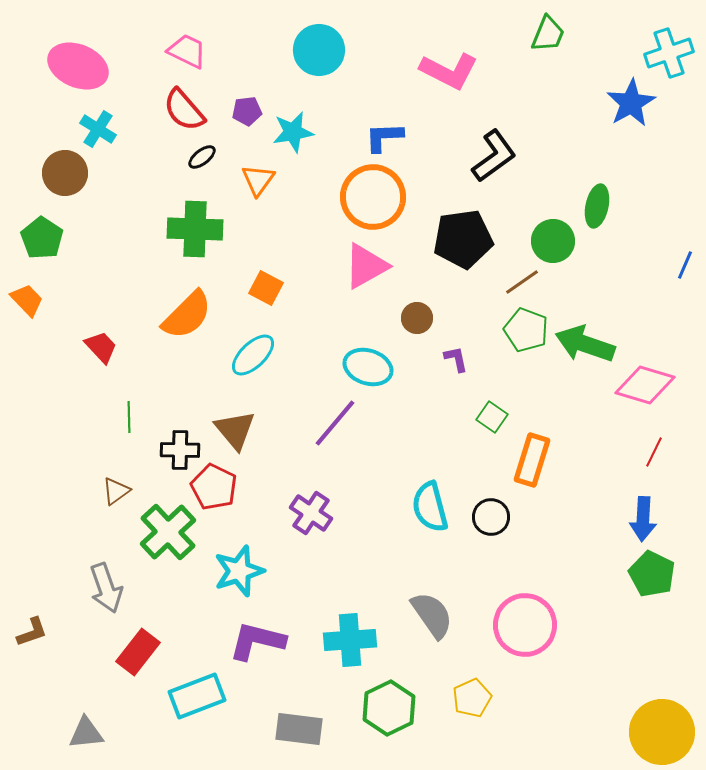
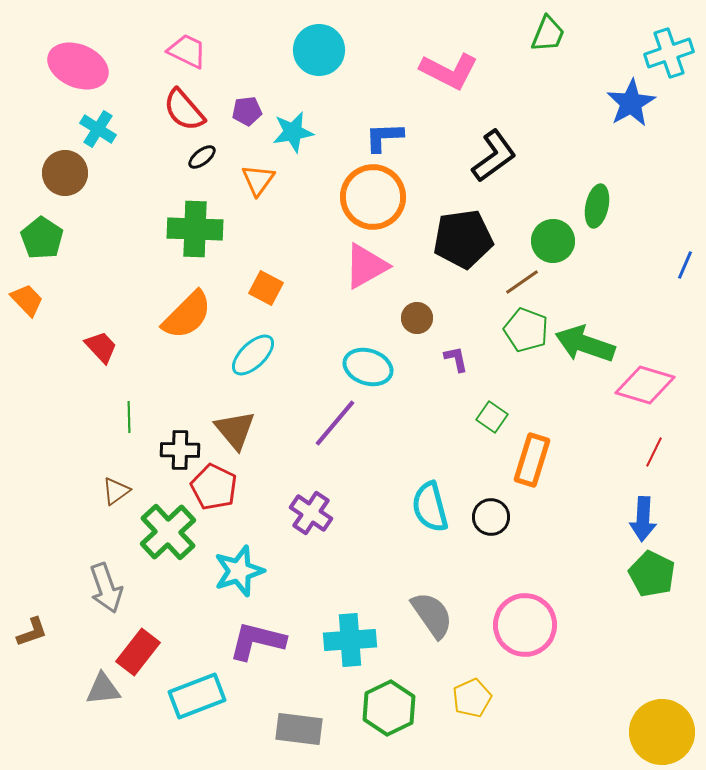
gray triangle at (86, 733): moved 17 px right, 44 px up
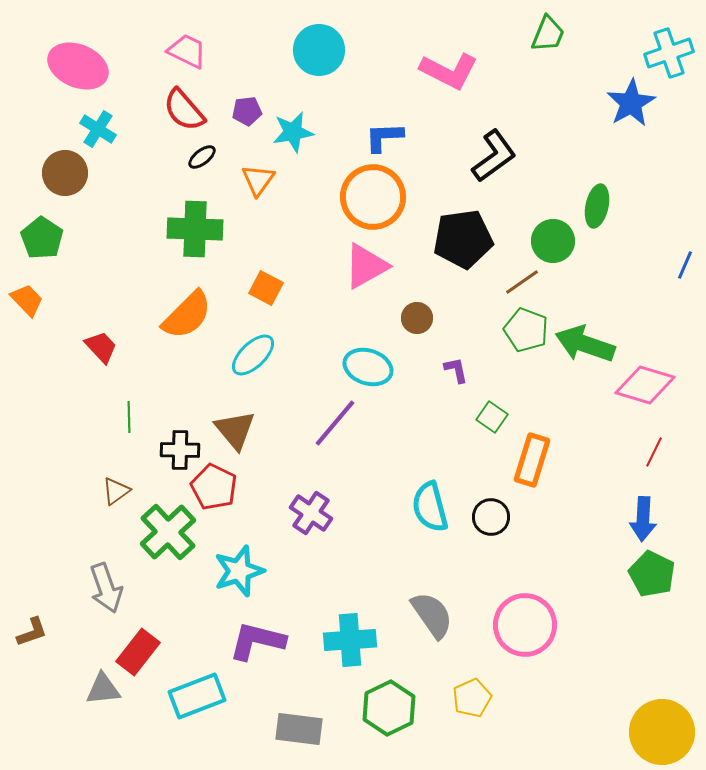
purple L-shape at (456, 359): moved 11 px down
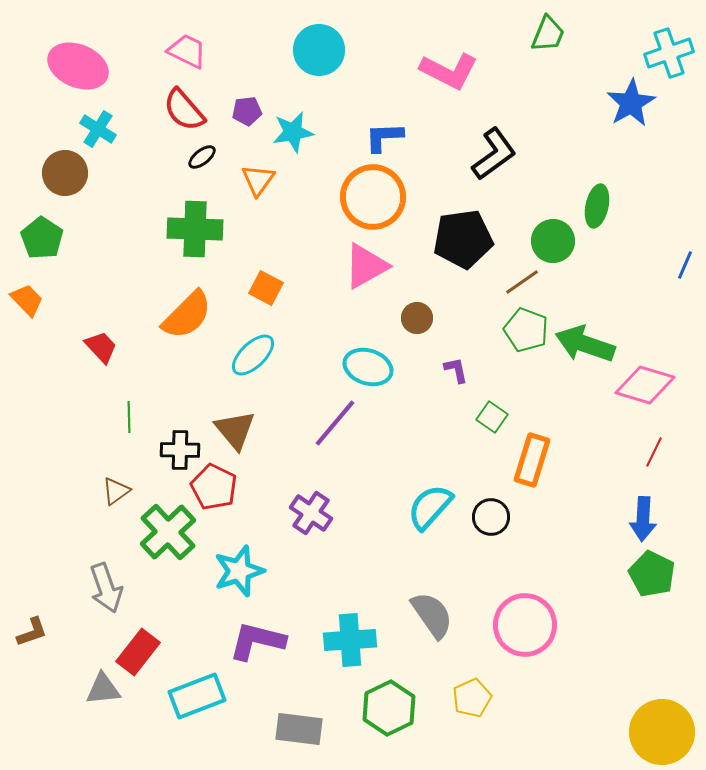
black L-shape at (494, 156): moved 2 px up
cyan semicircle at (430, 507): rotated 57 degrees clockwise
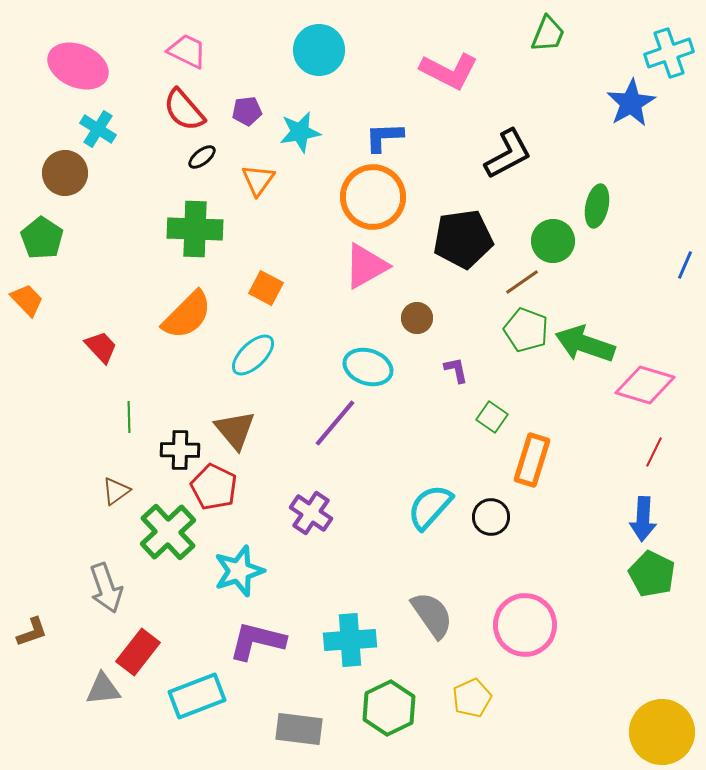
cyan star at (293, 132): moved 7 px right
black L-shape at (494, 154): moved 14 px right; rotated 8 degrees clockwise
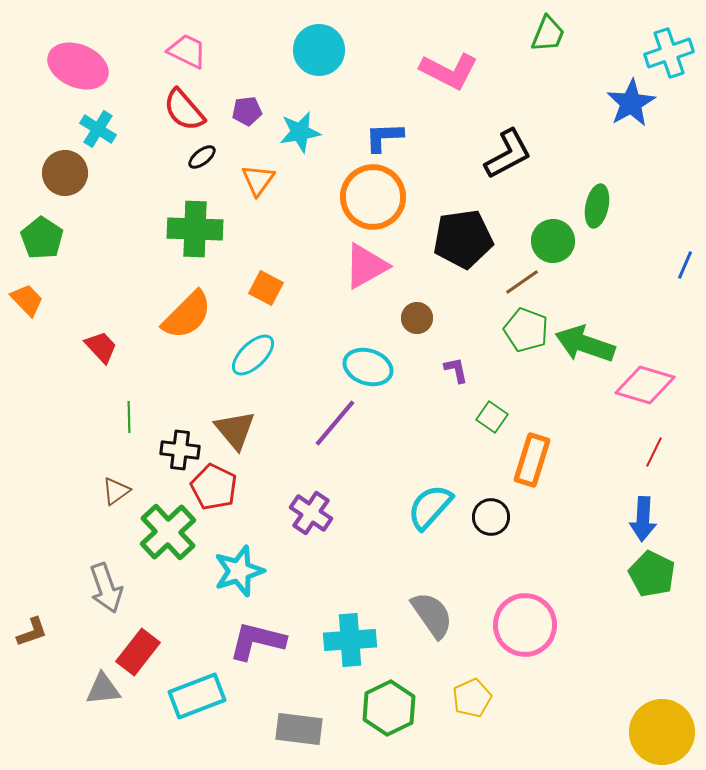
black cross at (180, 450): rotated 6 degrees clockwise
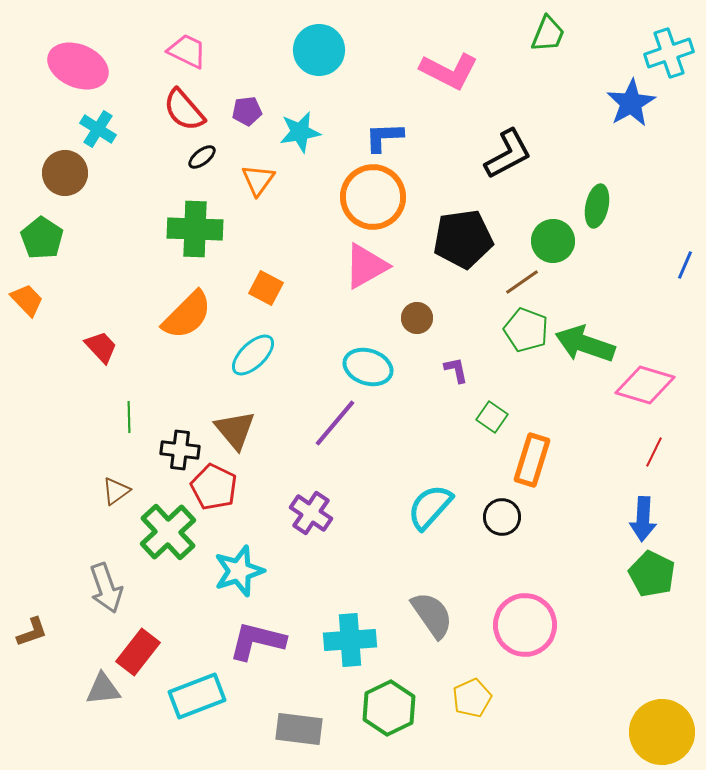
black circle at (491, 517): moved 11 px right
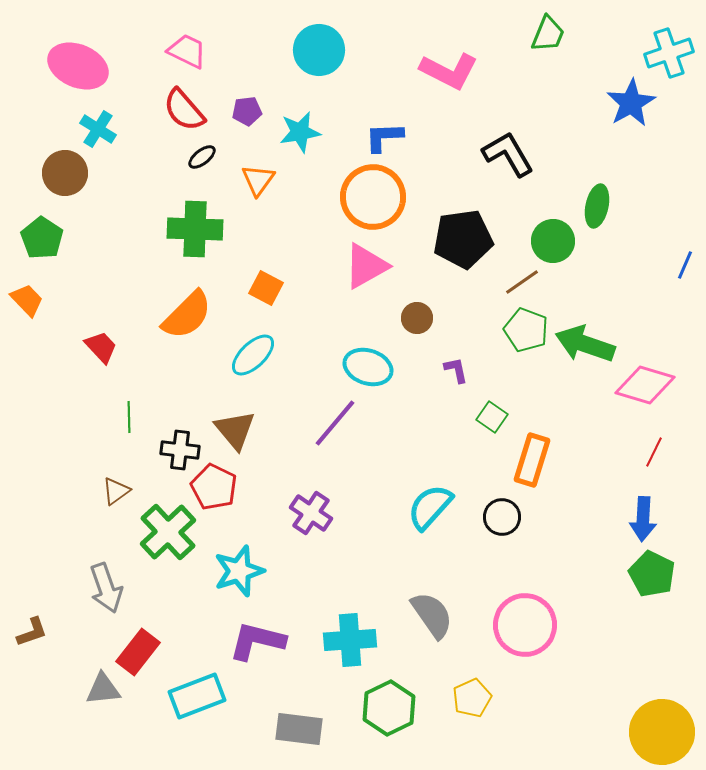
black L-shape at (508, 154): rotated 92 degrees counterclockwise
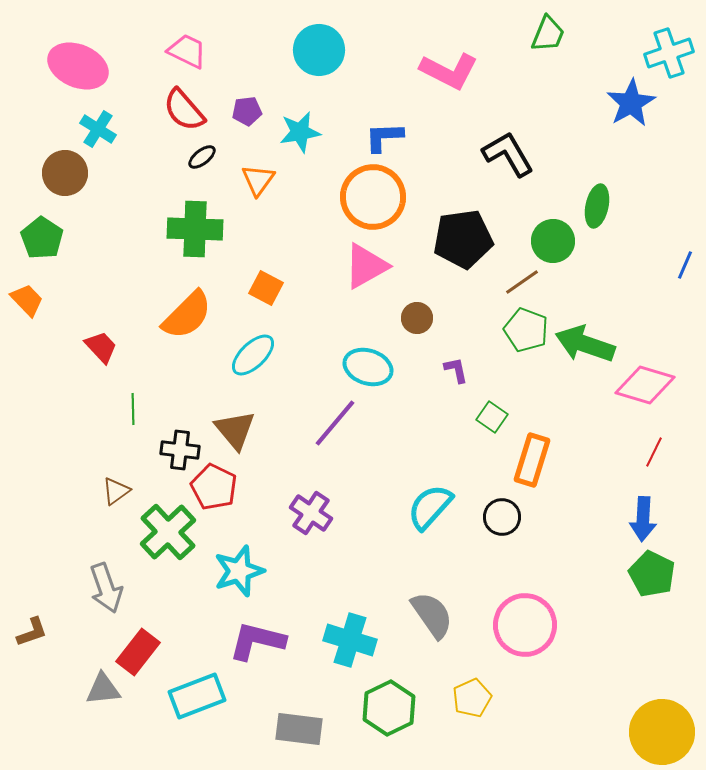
green line at (129, 417): moved 4 px right, 8 px up
cyan cross at (350, 640): rotated 21 degrees clockwise
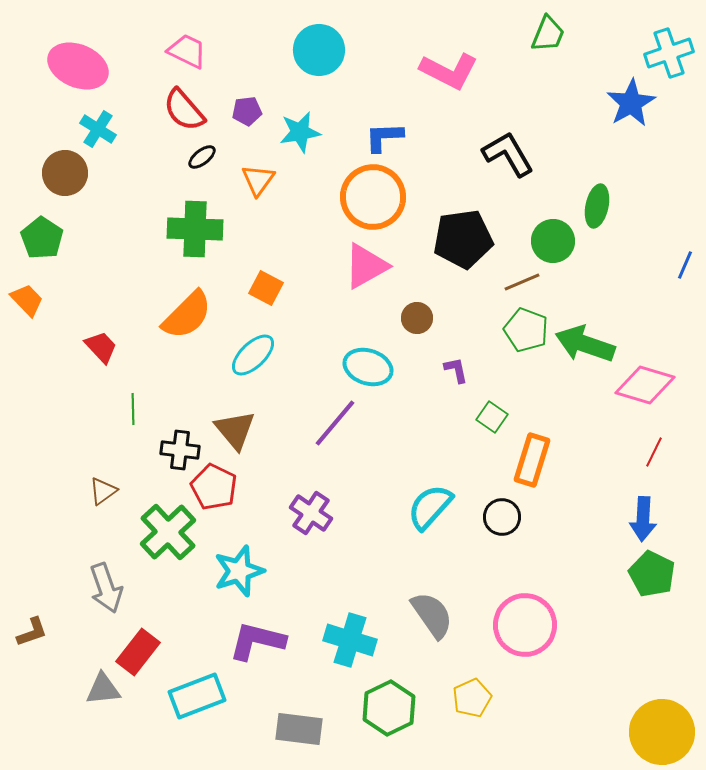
brown line at (522, 282): rotated 12 degrees clockwise
brown triangle at (116, 491): moved 13 px left
